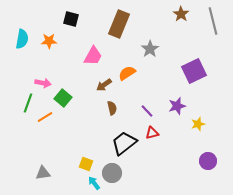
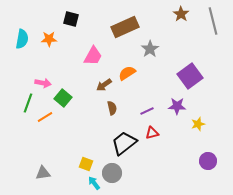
brown rectangle: moved 6 px right, 3 px down; rotated 44 degrees clockwise
orange star: moved 2 px up
purple square: moved 4 px left, 5 px down; rotated 10 degrees counterclockwise
purple star: rotated 18 degrees clockwise
purple line: rotated 72 degrees counterclockwise
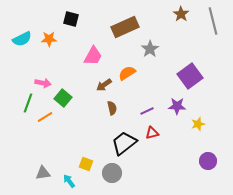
cyan semicircle: rotated 54 degrees clockwise
cyan arrow: moved 25 px left, 2 px up
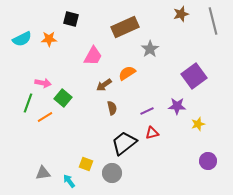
brown star: rotated 21 degrees clockwise
purple square: moved 4 px right
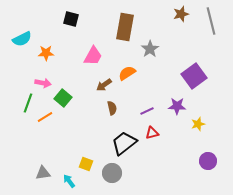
gray line: moved 2 px left
brown rectangle: rotated 56 degrees counterclockwise
orange star: moved 3 px left, 14 px down
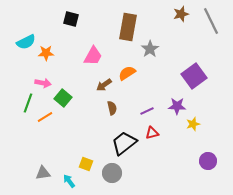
gray line: rotated 12 degrees counterclockwise
brown rectangle: moved 3 px right
cyan semicircle: moved 4 px right, 3 px down
yellow star: moved 5 px left
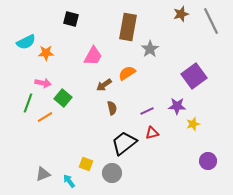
gray triangle: moved 1 px down; rotated 14 degrees counterclockwise
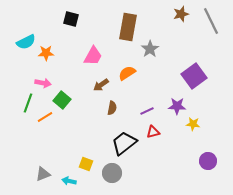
brown arrow: moved 3 px left
green square: moved 1 px left, 2 px down
brown semicircle: rotated 24 degrees clockwise
yellow star: rotated 24 degrees clockwise
red triangle: moved 1 px right, 1 px up
cyan arrow: rotated 40 degrees counterclockwise
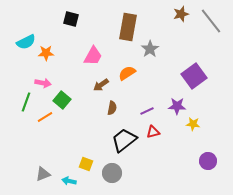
gray line: rotated 12 degrees counterclockwise
green line: moved 2 px left, 1 px up
black trapezoid: moved 3 px up
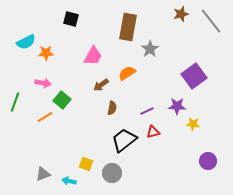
green line: moved 11 px left
